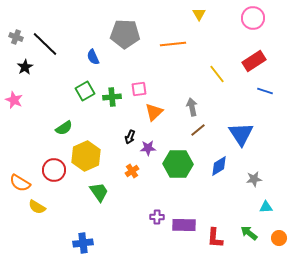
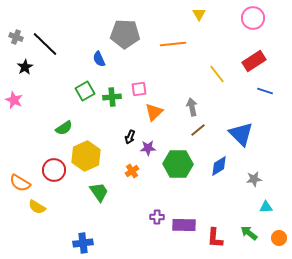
blue semicircle: moved 6 px right, 2 px down
blue triangle: rotated 12 degrees counterclockwise
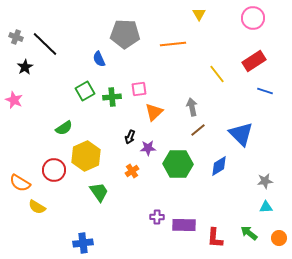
gray star: moved 11 px right, 2 px down
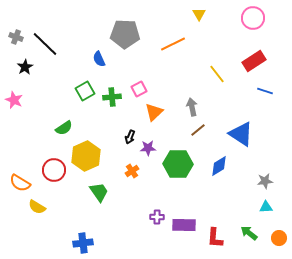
orange line: rotated 20 degrees counterclockwise
pink square: rotated 21 degrees counterclockwise
blue triangle: rotated 12 degrees counterclockwise
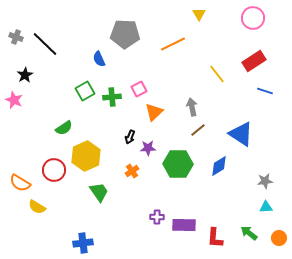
black star: moved 8 px down
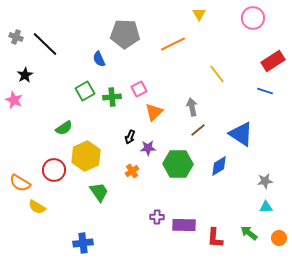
red rectangle: moved 19 px right
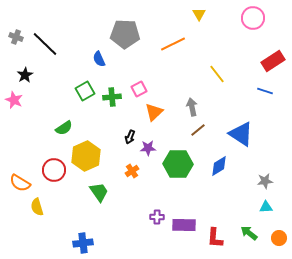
yellow semicircle: rotated 42 degrees clockwise
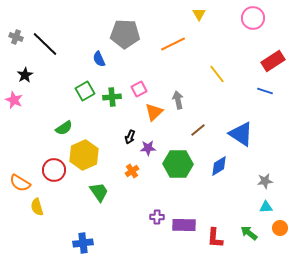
gray arrow: moved 14 px left, 7 px up
yellow hexagon: moved 2 px left, 1 px up
orange circle: moved 1 px right, 10 px up
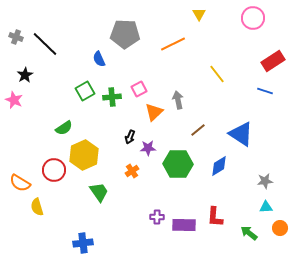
red L-shape: moved 21 px up
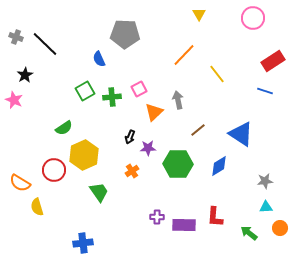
orange line: moved 11 px right, 11 px down; rotated 20 degrees counterclockwise
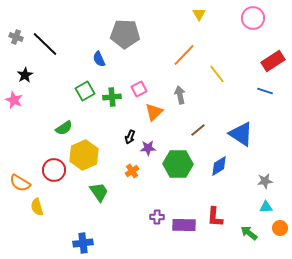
gray arrow: moved 2 px right, 5 px up
